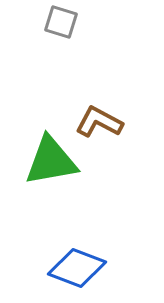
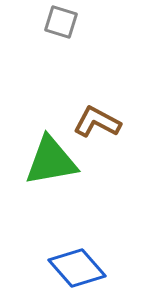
brown L-shape: moved 2 px left
blue diamond: rotated 28 degrees clockwise
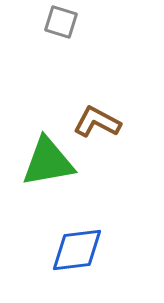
green triangle: moved 3 px left, 1 px down
blue diamond: moved 18 px up; rotated 56 degrees counterclockwise
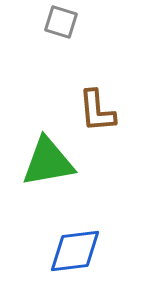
brown L-shape: moved 11 px up; rotated 123 degrees counterclockwise
blue diamond: moved 2 px left, 1 px down
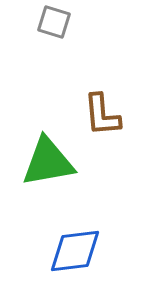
gray square: moved 7 px left
brown L-shape: moved 5 px right, 4 px down
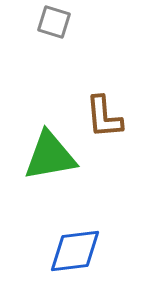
brown L-shape: moved 2 px right, 2 px down
green triangle: moved 2 px right, 6 px up
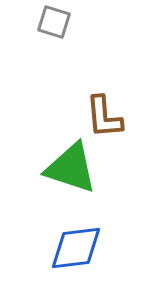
green triangle: moved 21 px right, 12 px down; rotated 28 degrees clockwise
blue diamond: moved 1 px right, 3 px up
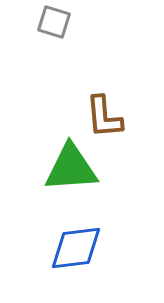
green triangle: rotated 22 degrees counterclockwise
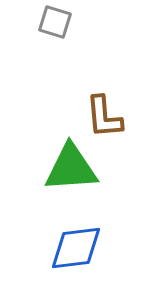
gray square: moved 1 px right
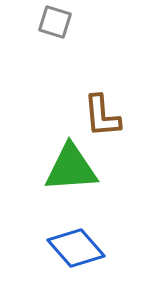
brown L-shape: moved 2 px left, 1 px up
blue diamond: rotated 56 degrees clockwise
